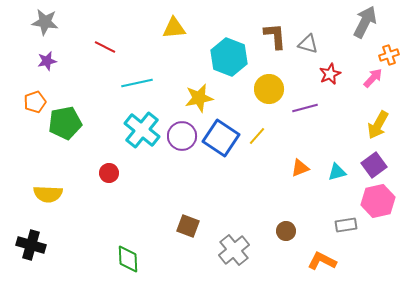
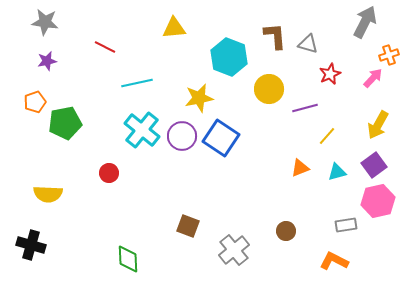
yellow line: moved 70 px right
orange L-shape: moved 12 px right
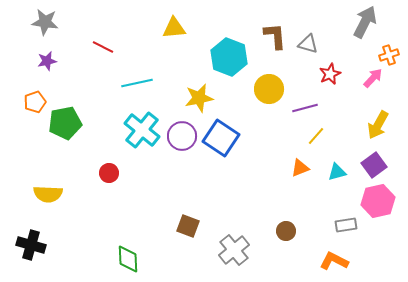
red line: moved 2 px left
yellow line: moved 11 px left
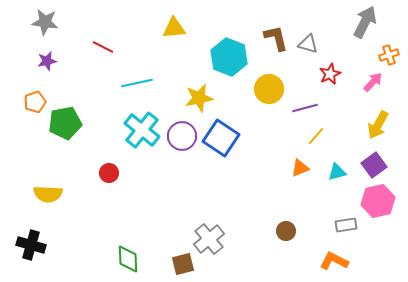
brown L-shape: moved 1 px right, 2 px down; rotated 8 degrees counterclockwise
pink arrow: moved 4 px down
brown square: moved 5 px left, 38 px down; rotated 35 degrees counterclockwise
gray cross: moved 25 px left, 11 px up
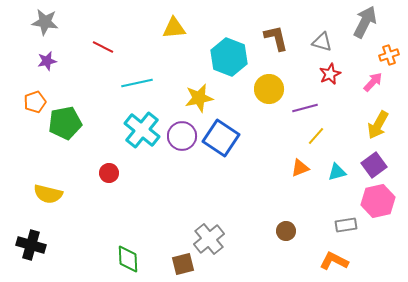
gray triangle: moved 14 px right, 2 px up
yellow semicircle: rotated 12 degrees clockwise
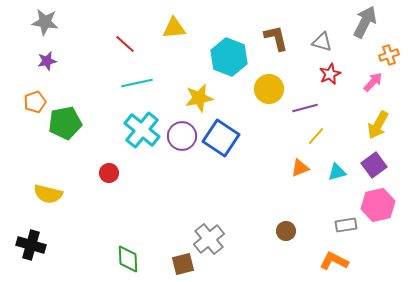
red line: moved 22 px right, 3 px up; rotated 15 degrees clockwise
pink hexagon: moved 4 px down
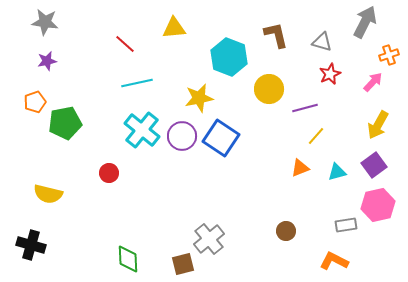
brown L-shape: moved 3 px up
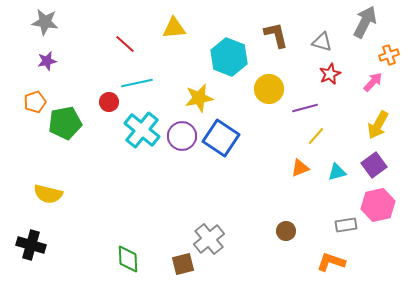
red circle: moved 71 px up
orange L-shape: moved 3 px left, 1 px down; rotated 8 degrees counterclockwise
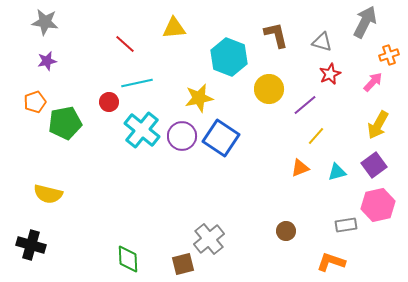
purple line: moved 3 px up; rotated 25 degrees counterclockwise
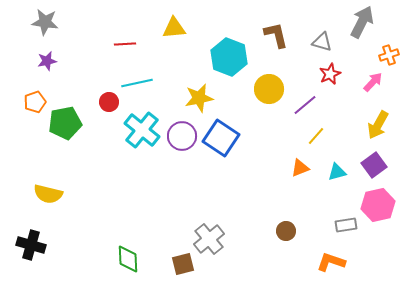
gray arrow: moved 3 px left
red line: rotated 45 degrees counterclockwise
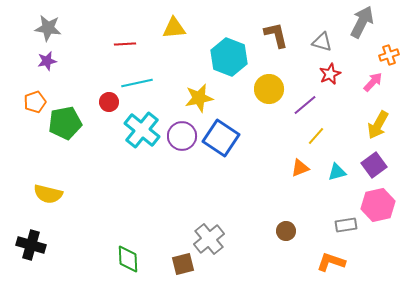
gray star: moved 3 px right, 6 px down
